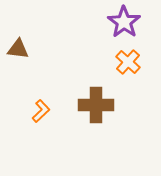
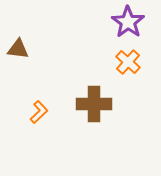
purple star: moved 4 px right
brown cross: moved 2 px left, 1 px up
orange L-shape: moved 2 px left, 1 px down
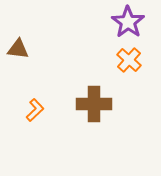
orange cross: moved 1 px right, 2 px up
orange L-shape: moved 4 px left, 2 px up
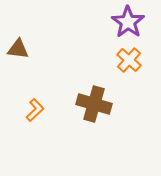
brown cross: rotated 16 degrees clockwise
